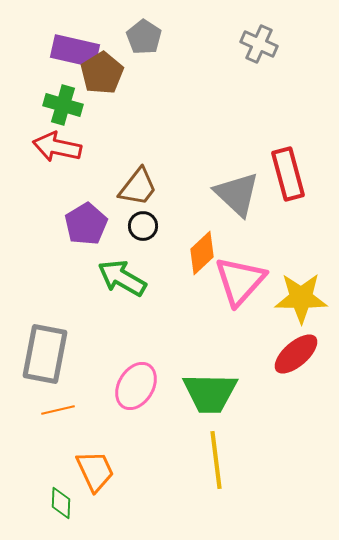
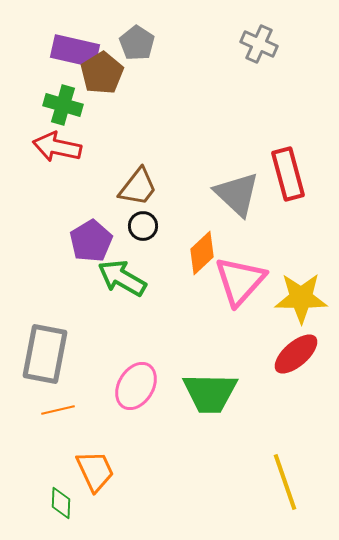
gray pentagon: moved 7 px left, 6 px down
purple pentagon: moved 5 px right, 17 px down
yellow line: moved 69 px right, 22 px down; rotated 12 degrees counterclockwise
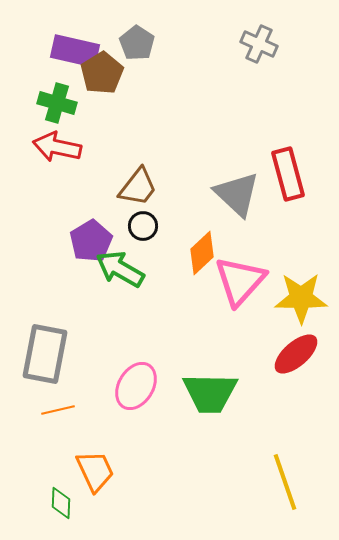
green cross: moved 6 px left, 2 px up
green arrow: moved 2 px left, 9 px up
